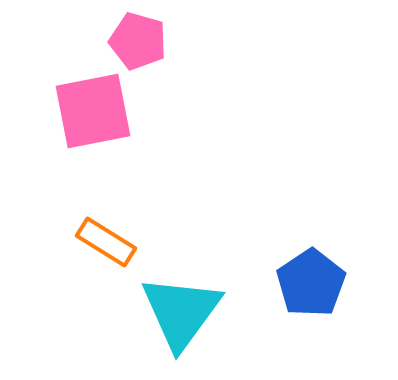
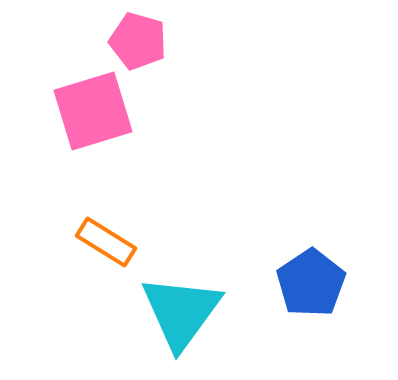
pink square: rotated 6 degrees counterclockwise
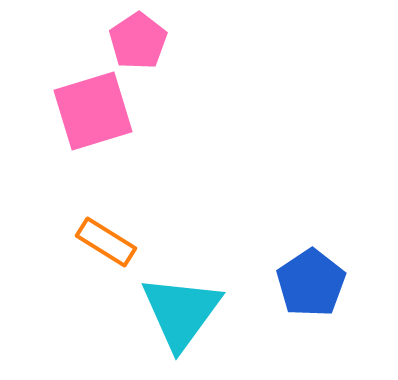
pink pentagon: rotated 22 degrees clockwise
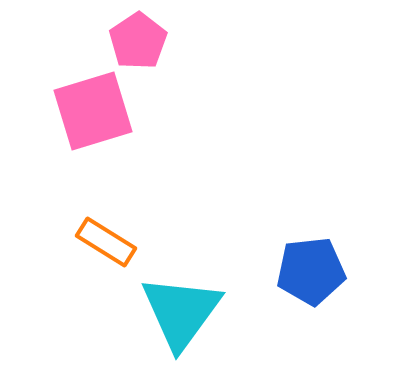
blue pentagon: moved 12 px up; rotated 28 degrees clockwise
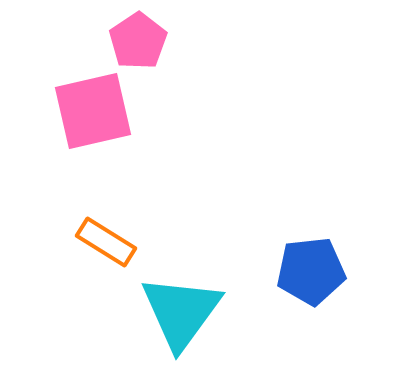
pink square: rotated 4 degrees clockwise
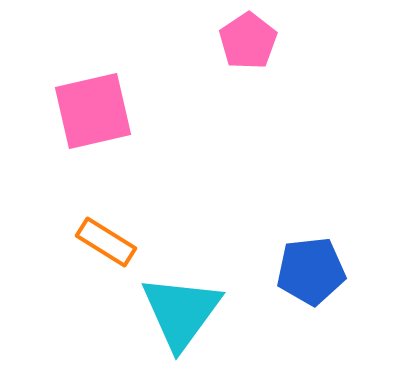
pink pentagon: moved 110 px right
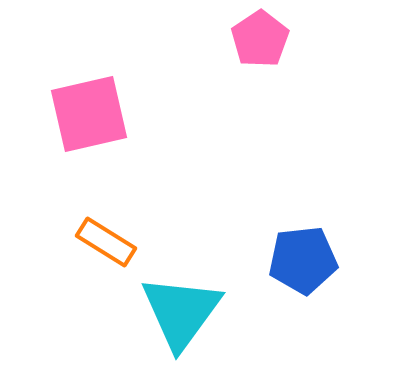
pink pentagon: moved 12 px right, 2 px up
pink square: moved 4 px left, 3 px down
blue pentagon: moved 8 px left, 11 px up
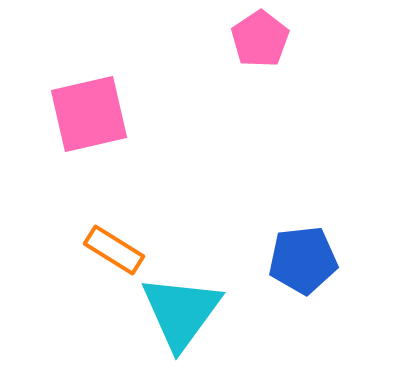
orange rectangle: moved 8 px right, 8 px down
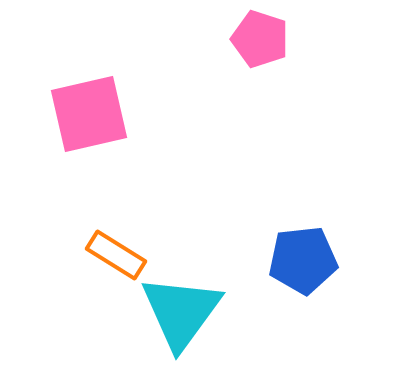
pink pentagon: rotated 20 degrees counterclockwise
orange rectangle: moved 2 px right, 5 px down
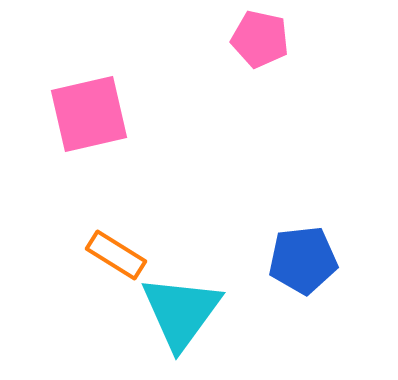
pink pentagon: rotated 6 degrees counterclockwise
